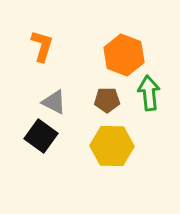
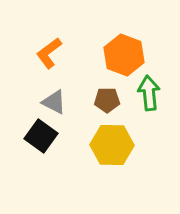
orange L-shape: moved 7 px right, 7 px down; rotated 144 degrees counterclockwise
yellow hexagon: moved 1 px up
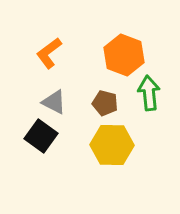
brown pentagon: moved 2 px left, 3 px down; rotated 15 degrees clockwise
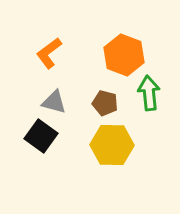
gray triangle: rotated 12 degrees counterclockwise
